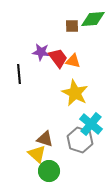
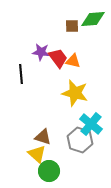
black line: moved 2 px right
yellow star: rotated 12 degrees counterclockwise
brown triangle: moved 2 px left, 2 px up
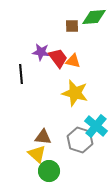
green diamond: moved 1 px right, 2 px up
cyan cross: moved 5 px right, 2 px down
brown triangle: rotated 12 degrees counterclockwise
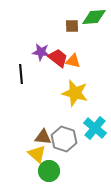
red trapezoid: rotated 15 degrees counterclockwise
cyan cross: moved 1 px left, 2 px down
gray hexagon: moved 16 px left, 1 px up
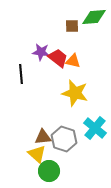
brown triangle: rotated 12 degrees counterclockwise
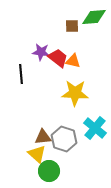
yellow star: rotated 12 degrees counterclockwise
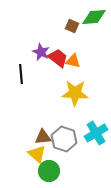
brown square: rotated 24 degrees clockwise
purple star: rotated 18 degrees clockwise
cyan cross: moved 1 px right, 5 px down; rotated 20 degrees clockwise
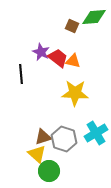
brown triangle: rotated 12 degrees counterclockwise
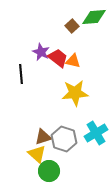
brown square: rotated 24 degrees clockwise
yellow star: rotated 8 degrees counterclockwise
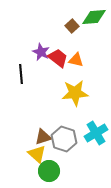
orange triangle: moved 3 px right, 1 px up
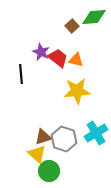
yellow star: moved 2 px right, 2 px up
